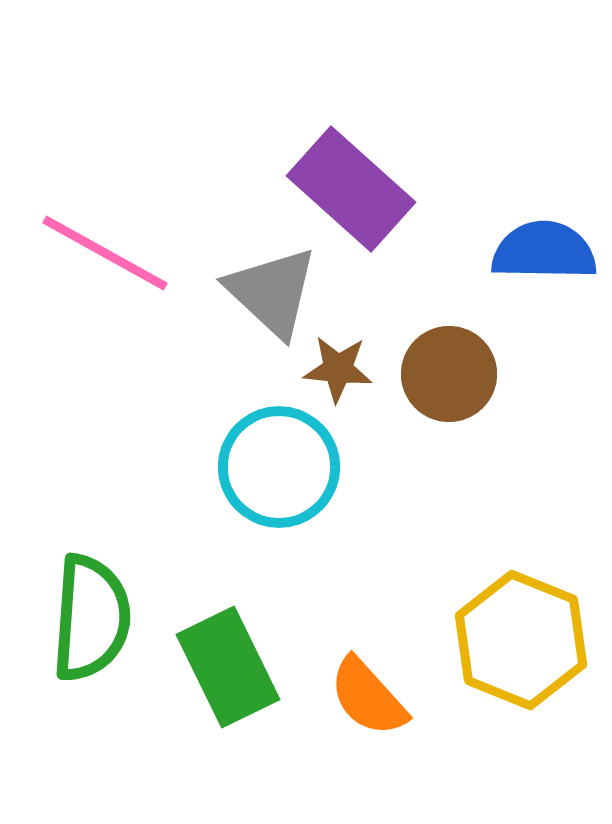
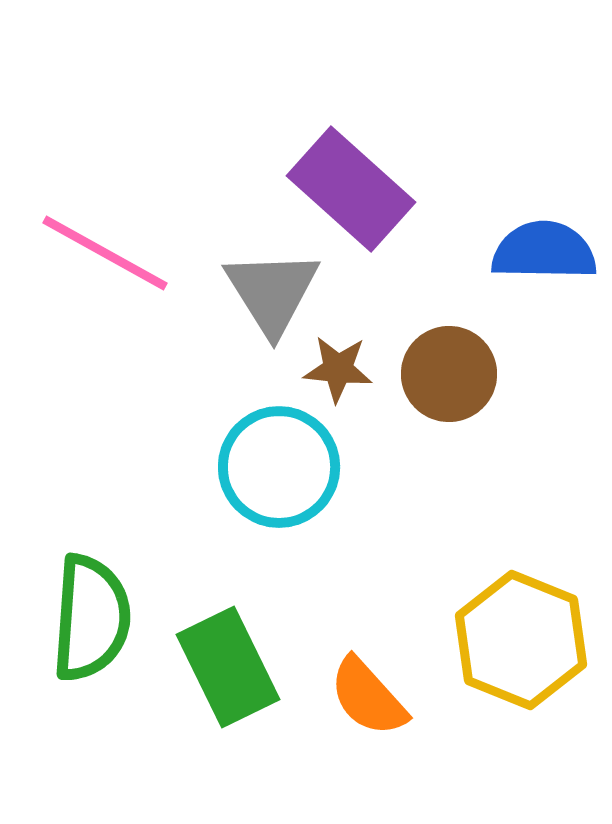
gray triangle: rotated 15 degrees clockwise
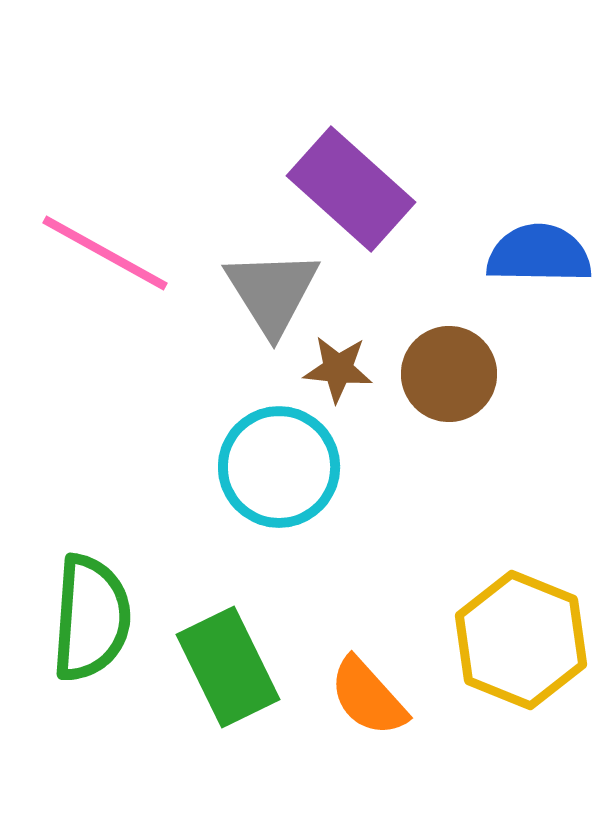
blue semicircle: moved 5 px left, 3 px down
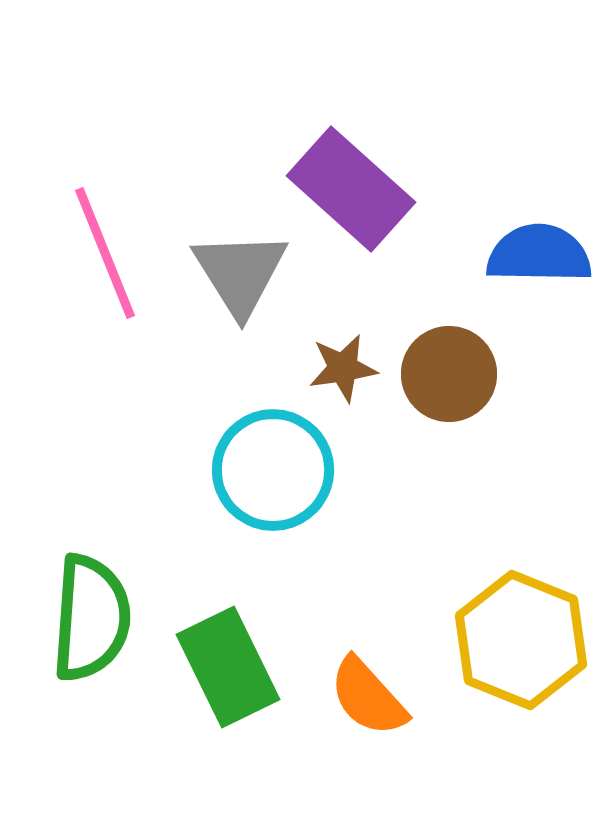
pink line: rotated 39 degrees clockwise
gray triangle: moved 32 px left, 19 px up
brown star: moved 5 px right, 1 px up; rotated 14 degrees counterclockwise
cyan circle: moved 6 px left, 3 px down
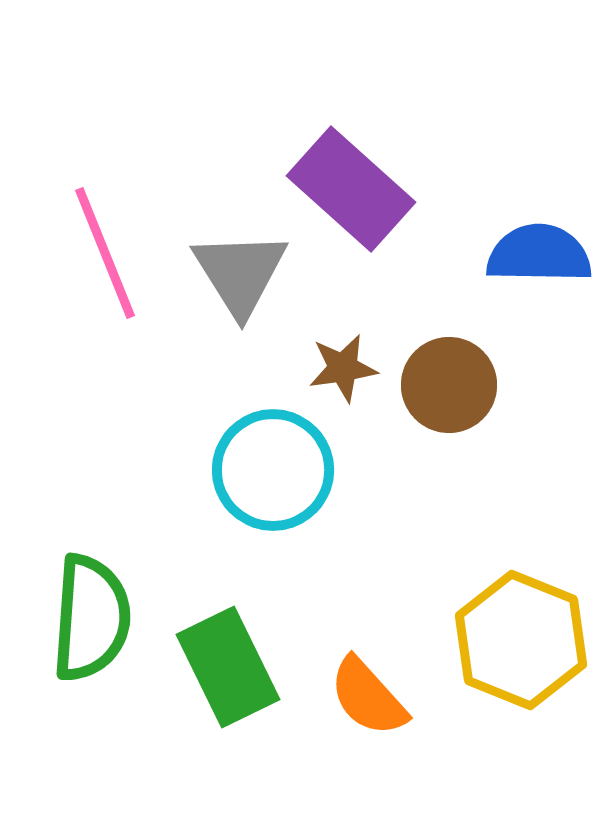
brown circle: moved 11 px down
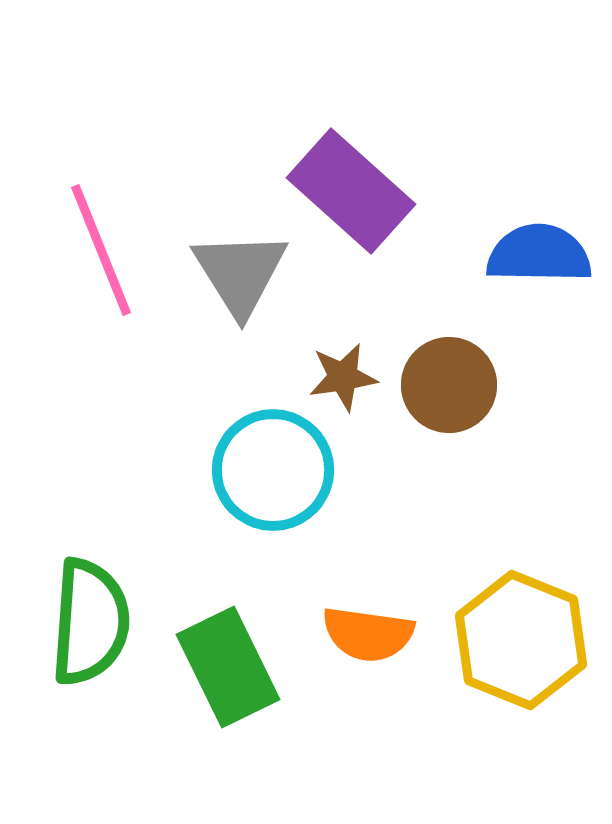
purple rectangle: moved 2 px down
pink line: moved 4 px left, 3 px up
brown star: moved 9 px down
green semicircle: moved 1 px left, 4 px down
orange semicircle: moved 63 px up; rotated 40 degrees counterclockwise
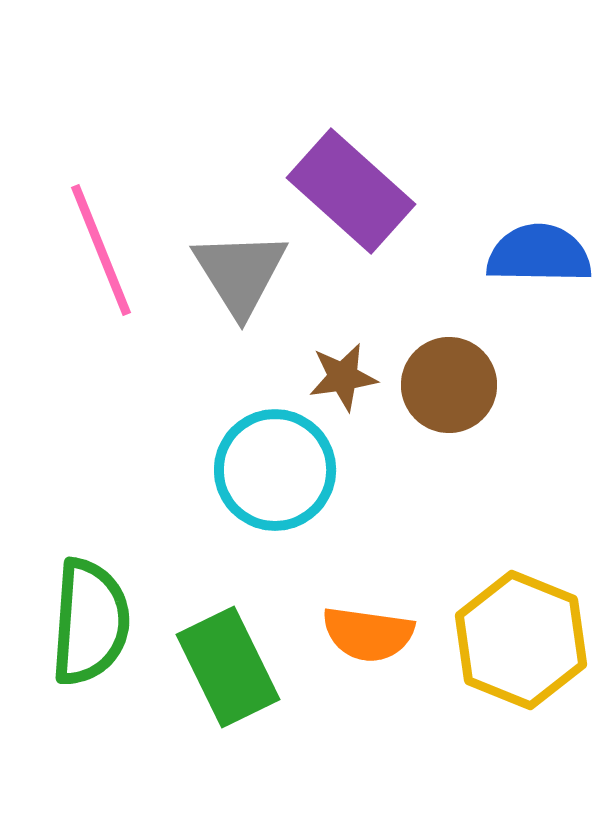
cyan circle: moved 2 px right
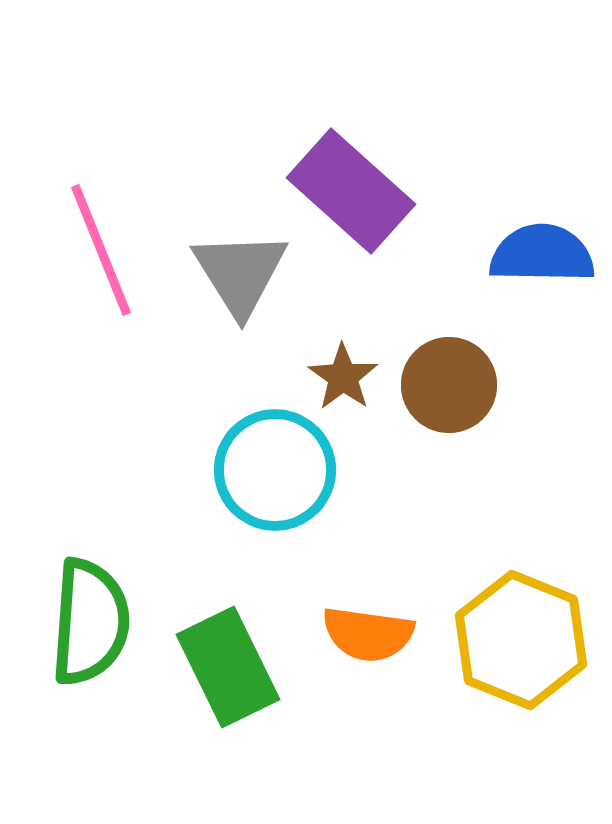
blue semicircle: moved 3 px right
brown star: rotated 28 degrees counterclockwise
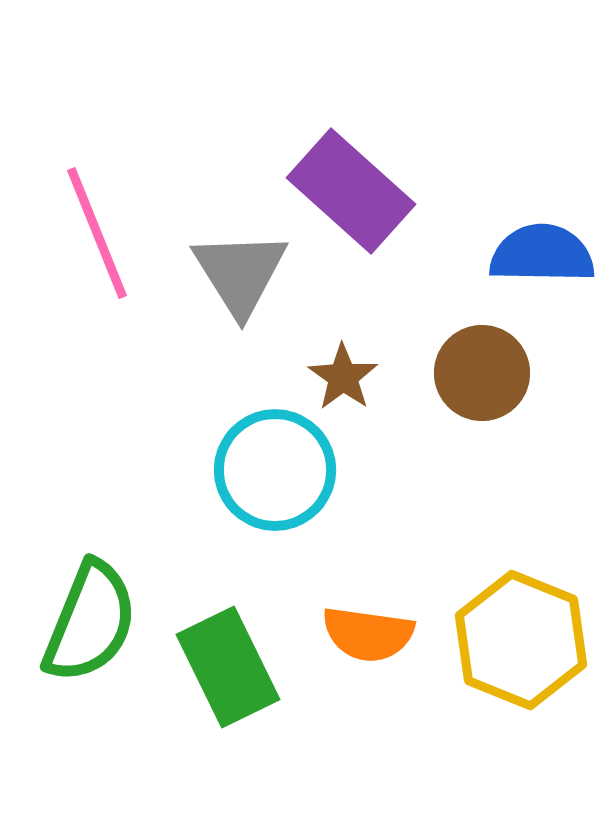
pink line: moved 4 px left, 17 px up
brown circle: moved 33 px right, 12 px up
green semicircle: rotated 18 degrees clockwise
